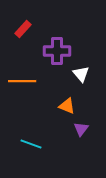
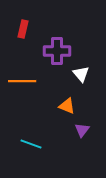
red rectangle: rotated 30 degrees counterclockwise
purple triangle: moved 1 px right, 1 px down
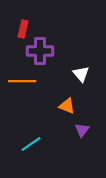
purple cross: moved 17 px left
cyan line: rotated 55 degrees counterclockwise
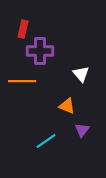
cyan line: moved 15 px right, 3 px up
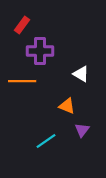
red rectangle: moved 1 px left, 4 px up; rotated 24 degrees clockwise
white triangle: rotated 18 degrees counterclockwise
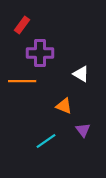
purple cross: moved 2 px down
orange triangle: moved 3 px left
purple triangle: moved 1 px right; rotated 14 degrees counterclockwise
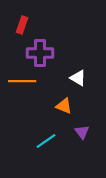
red rectangle: rotated 18 degrees counterclockwise
white triangle: moved 3 px left, 4 px down
purple triangle: moved 1 px left, 2 px down
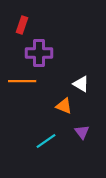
purple cross: moved 1 px left
white triangle: moved 3 px right, 6 px down
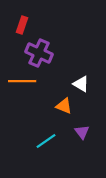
purple cross: rotated 24 degrees clockwise
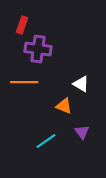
purple cross: moved 1 px left, 4 px up; rotated 16 degrees counterclockwise
orange line: moved 2 px right, 1 px down
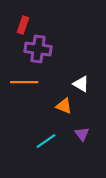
red rectangle: moved 1 px right
purple triangle: moved 2 px down
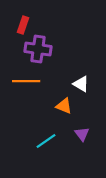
orange line: moved 2 px right, 1 px up
